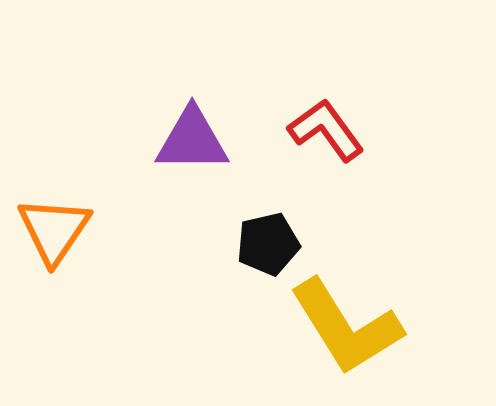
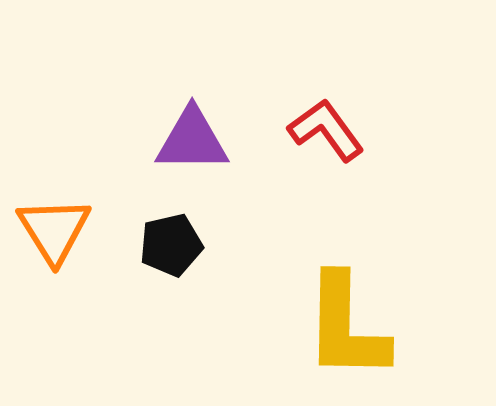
orange triangle: rotated 6 degrees counterclockwise
black pentagon: moved 97 px left, 1 px down
yellow L-shape: rotated 33 degrees clockwise
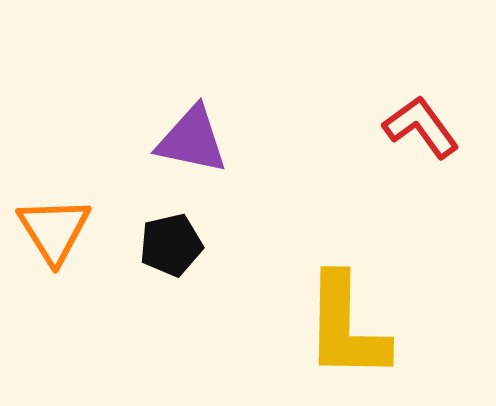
red L-shape: moved 95 px right, 3 px up
purple triangle: rotated 12 degrees clockwise
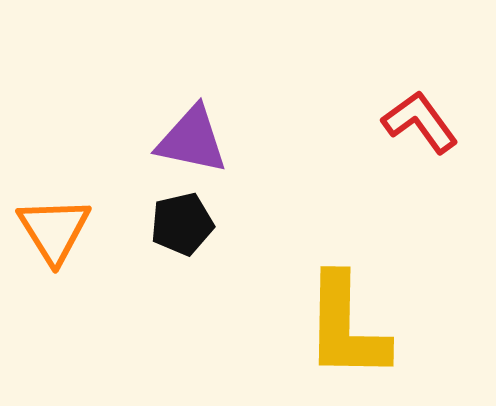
red L-shape: moved 1 px left, 5 px up
black pentagon: moved 11 px right, 21 px up
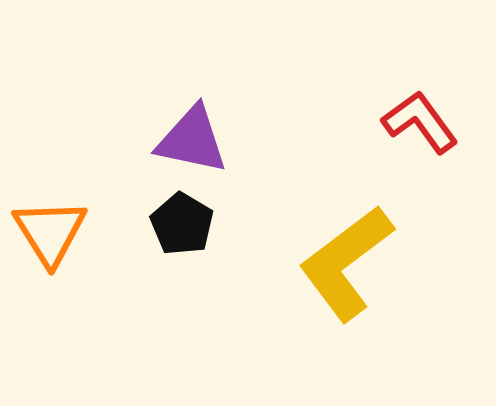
black pentagon: rotated 28 degrees counterclockwise
orange triangle: moved 4 px left, 2 px down
yellow L-shape: moved 64 px up; rotated 52 degrees clockwise
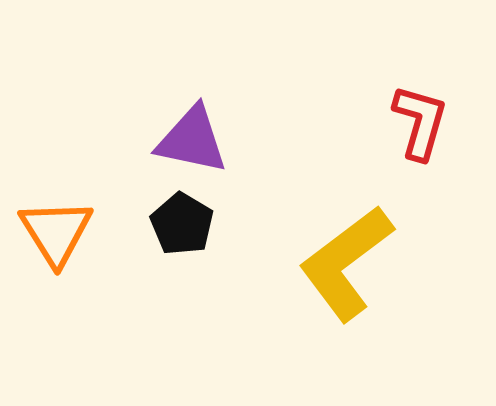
red L-shape: rotated 52 degrees clockwise
orange triangle: moved 6 px right
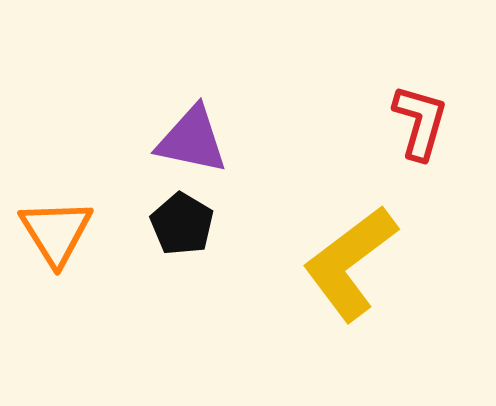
yellow L-shape: moved 4 px right
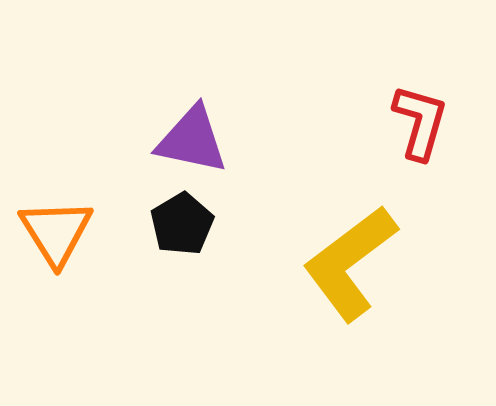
black pentagon: rotated 10 degrees clockwise
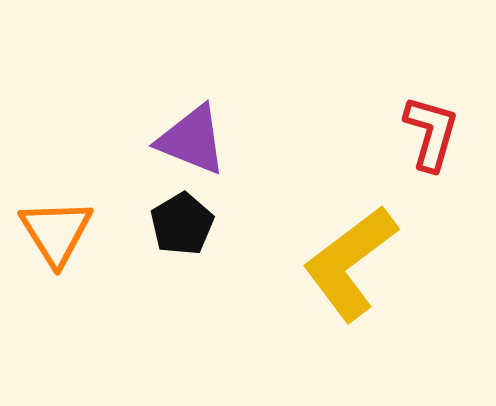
red L-shape: moved 11 px right, 11 px down
purple triangle: rotated 10 degrees clockwise
